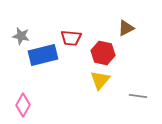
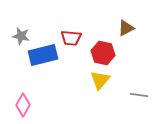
gray line: moved 1 px right, 1 px up
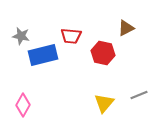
red trapezoid: moved 2 px up
yellow triangle: moved 4 px right, 23 px down
gray line: rotated 30 degrees counterclockwise
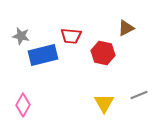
yellow triangle: rotated 10 degrees counterclockwise
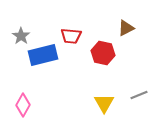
gray star: rotated 24 degrees clockwise
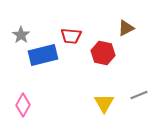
gray star: moved 1 px up
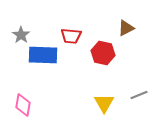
blue rectangle: rotated 16 degrees clockwise
pink diamond: rotated 20 degrees counterclockwise
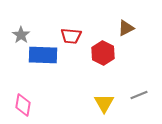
red hexagon: rotated 15 degrees clockwise
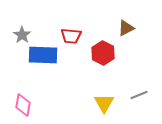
gray star: moved 1 px right
